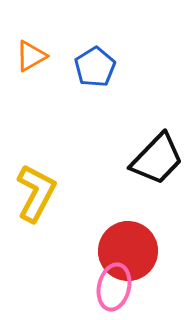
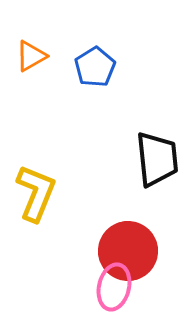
black trapezoid: rotated 50 degrees counterclockwise
yellow L-shape: rotated 6 degrees counterclockwise
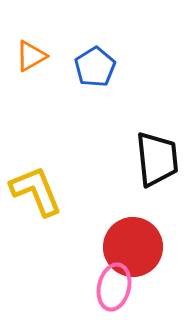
yellow L-shape: moved 2 px up; rotated 44 degrees counterclockwise
red circle: moved 5 px right, 4 px up
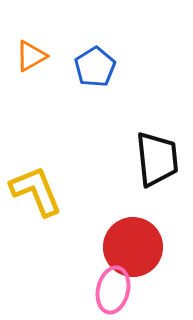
pink ellipse: moved 1 px left, 3 px down
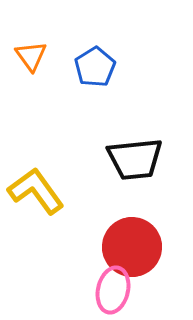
orange triangle: rotated 36 degrees counterclockwise
black trapezoid: moved 22 px left; rotated 90 degrees clockwise
yellow L-shape: rotated 14 degrees counterclockwise
red circle: moved 1 px left
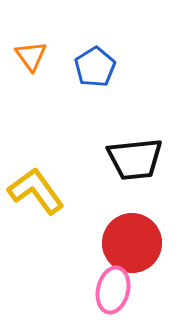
red circle: moved 4 px up
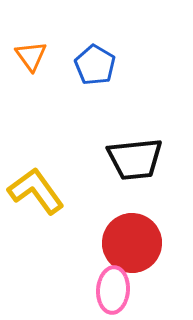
blue pentagon: moved 2 px up; rotated 9 degrees counterclockwise
pink ellipse: rotated 9 degrees counterclockwise
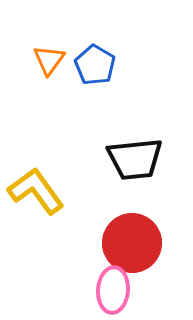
orange triangle: moved 18 px right, 4 px down; rotated 12 degrees clockwise
